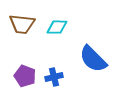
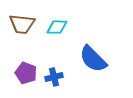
purple pentagon: moved 1 px right, 3 px up
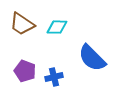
brown trapezoid: rotated 28 degrees clockwise
blue semicircle: moved 1 px left, 1 px up
purple pentagon: moved 1 px left, 2 px up
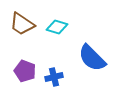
cyan diamond: rotated 15 degrees clockwise
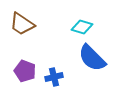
cyan diamond: moved 25 px right
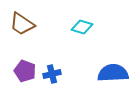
blue semicircle: moved 21 px right, 15 px down; rotated 132 degrees clockwise
blue cross: moved 2 px left, 3 px up
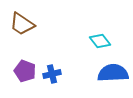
cyan diamond: moved 18 px right, 14 px down; rotated 35 degrees clockwise
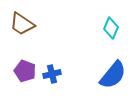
cyan diamond: moved 11 px right, 13 px up; rotated 60 degrees clockwise
blue semicircle: moved 2 px down; rotated 132 degrees clockwise
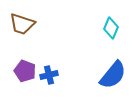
brown trapezoid: rotated 16 degrees counterclockwise
blue cross: moved 3 px left, 1 px down
